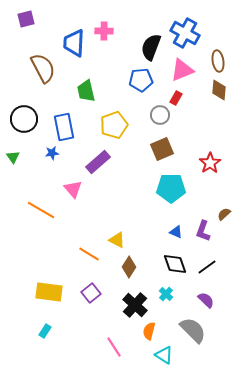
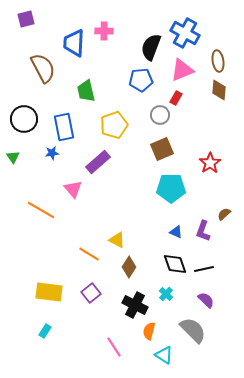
black line at (207, 267): moved 3 px left, 2 px down; rotated 24 degrees clockwise
black cross at (135, 305): rotated 15 degrees counterclockwise
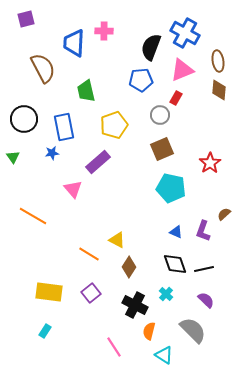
cyan pentagon at (171, 188): rotated 12 degrees clockwise
orange line at (41, 210): moved 8 px left, 6 px down
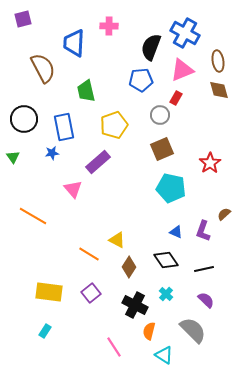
purple square at (26, 19): moved 3 px left
pink cross at (104, 31): moved 5 px right, 5 px up
brown diamond at (219, 90): rotated 20 degrees counterclockwise
black diamond at (175, 264): moved 9 px left, 4 px up; rotated 15 degrees counterclockwise
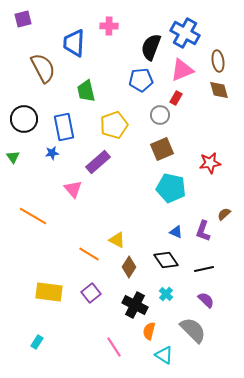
red star at (210, 163): rotated 25 degrees clockwise
cyan rectangle at (45, 331): moved 8 px left, 11 px down
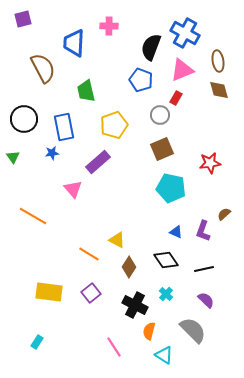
blue pentagon at (141, 80): rotated 25 degrees clockwise
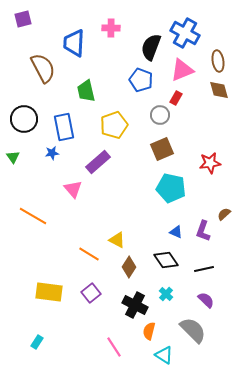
pink cross at (109, 26): moved 2 px right, 2 px down
